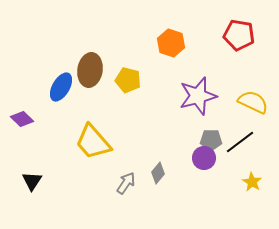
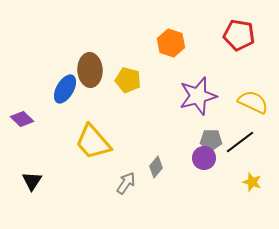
brown ellipse: rotated 12 degrees counterclockwise
blue ellipse: moved 4 px right, 2 px down
gray diamond: moved 2 px left, 6 px up
yellow star: rotated 12 degrees counterclockwise
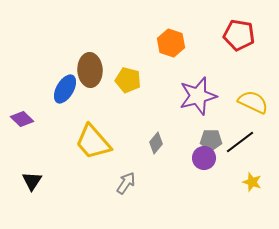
gray diamond: moved 24 px up
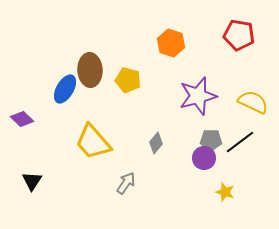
yellow star: moved 27 px left, 10 px down
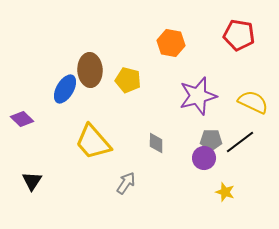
orange hexagon: rotated 8 degrees counterclockwise
gray diamond: rotated 40 degrees counterclockwise
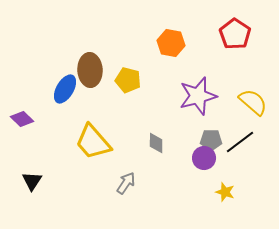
red pentagon: moved 4 px left, 1 px up; rotated 24 degrees clockwise
yellow semicircle: rotated 16 degrees clockwise
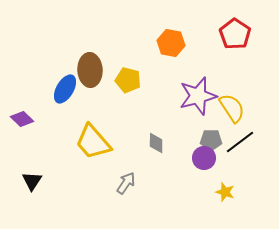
yellow semicircle: moved 21 px left, 6 px down; rotated 16 degrees clockwise
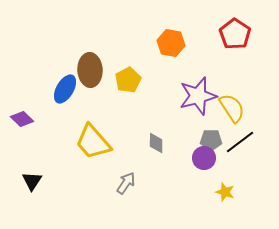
yellow pentagon: rotated 30 degrees clockwise
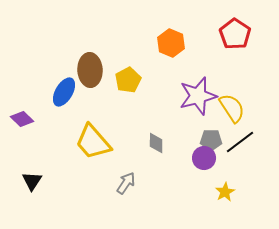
orange hexagon: rotated 12 degrees clockwise
blue ellipse: moved 1 px left, 3 px down
yellow star: rotated 24 degrees clockwise
